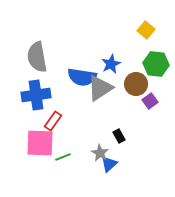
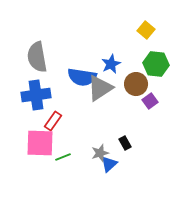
black rectangle: moved 6 px right, 7 px down
gray star: rotated 24 degrees clockwise
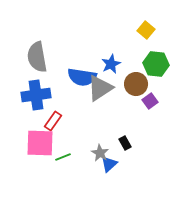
gray star: rotated 24 degrees counterclockwise
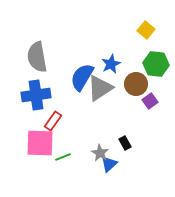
blue semicircle: rotated 112 degrees clockwise
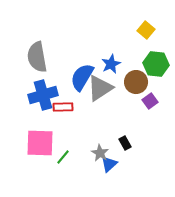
brown circle: moved 2 px up
blue cross: moved 7 px right; rotated 8 degrees counterclockwise
red rectangle: moved 10 px right, 14 px up; rotated 54 degrees clockwise
green line: rotated 28 degrees counterclockwise
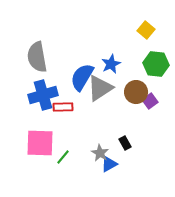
brown circle: moved 10 px down
blue triangle: rotated 12 degrees clockwise
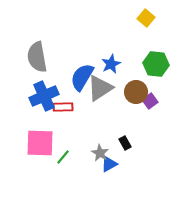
yellow square: moved 12 px up
blue cross: moved 1 px right, 1 px down; rotated 8 degrees counterclockwise
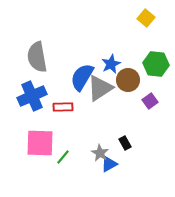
brown circle: moved 8 px left, 12 px up
blue cross: moved 12 px left
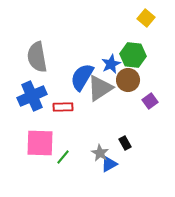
green hexagon: moved 23 px left, 9 px up
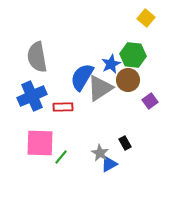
green line: moved 2 px left
